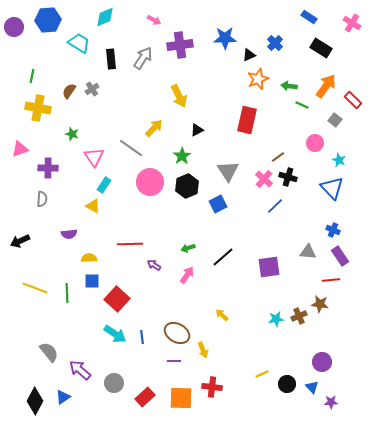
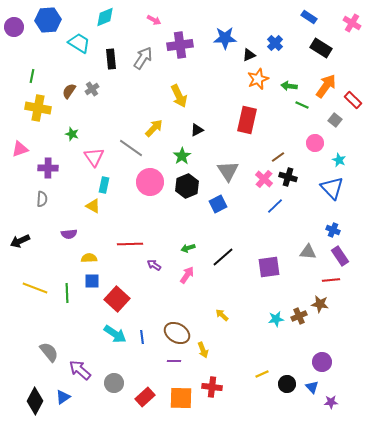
cyan rectangle at (104, 185): rotated 21 degrees counterclockwise
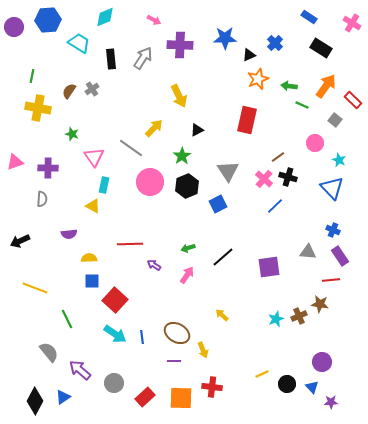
purple cross at (180, 45): rotated 10 degrees clockwise
pink triangle at (20, 149): moved 5 px left, 13 px down
green line at (67, 293): moved 26 px down; rotated 24 degrees counterclockwise
red square at (117, 299): moved 2 px left, 1 px down
cyan star at (276, 319): rotated 14 degrees counterclockwise
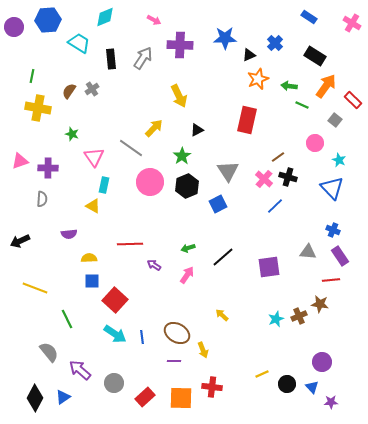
black rectangle at (321, 48): moved 6 px left, 8 px down
pink triangle at (15, 162): moved 5 px right, 1 px up
black diamond at (35, 401): moved 3 px up
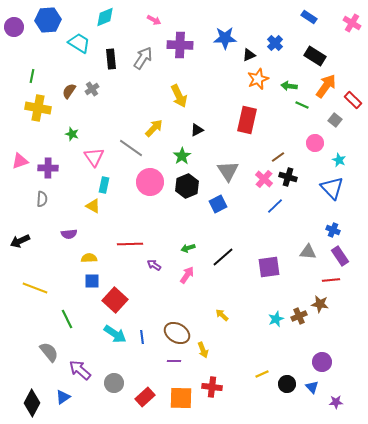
black diamond at (35, 398): moved 3 px left, 5 px down
purple star at (331, 402): moved 5 px right
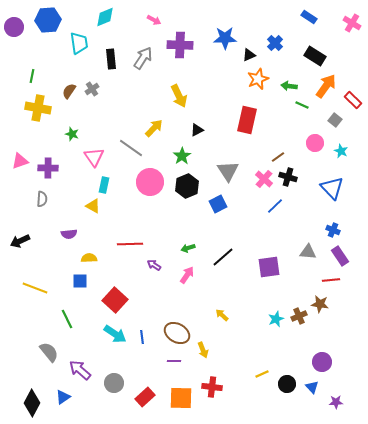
cyan trapezoid at (79, 43): rotated 50 degrees clockwise
cyan star at (339, 160): moved 2 px right, 9 px up
blue square at (92, 281): moved 12 px left
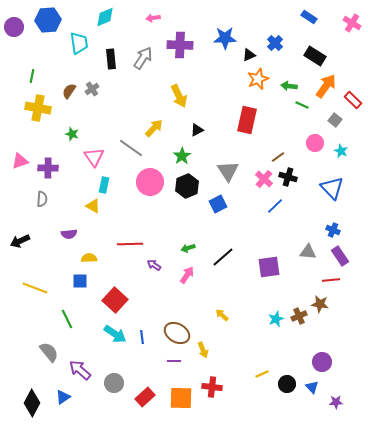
pink arrow at (154, 20): moved 1 px left, 2 px up; rotated 144 degrees clockwise
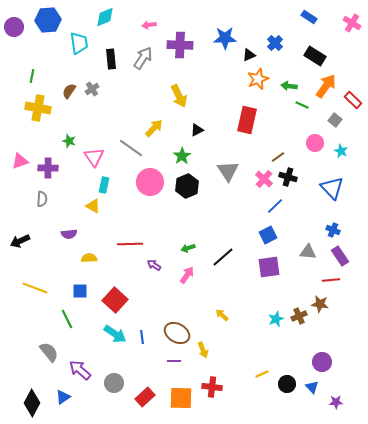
pink arrow at (153, 18): moved 4 px left, 7 px down
green star at (72, 134): moved 3 px left, 7 px down
blue square at (218, 204): moved 50 px right, 31 px down
blue square at (80, 281): moved 10 px down
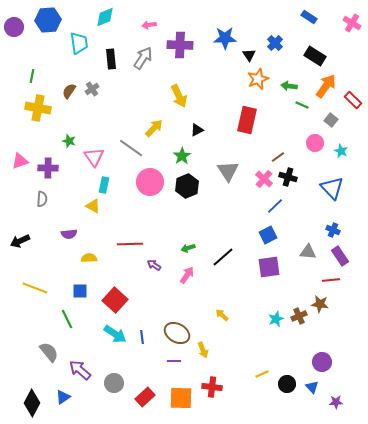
black triangle at (249, 55): rotated 40 degrees counterclockwise
gray square at (335, 120): moved 4 px left
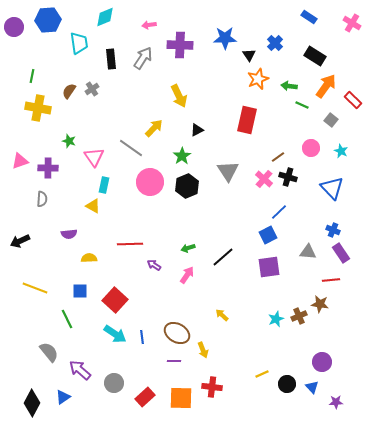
pink circle at (315, 143): moved 4 px left, 5 px down
blue line at (275, 206): moved 4 px right, 6 px down
purple rectangle at (340, 256): moved 1 px right, 3 px up
